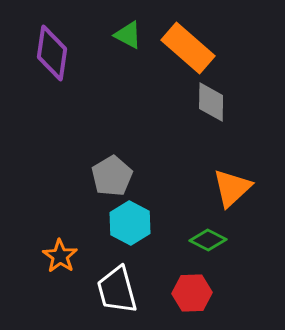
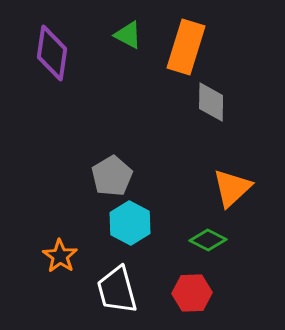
orange rectangle: moved 2 px left, 1 px up; rotated 66 degrees clockwise
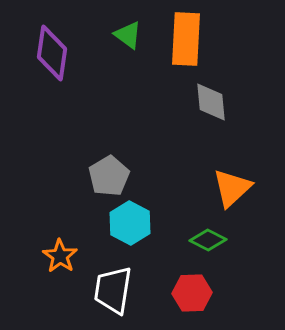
green triangle: rotated 8 degrees clockwise
orange rectangle: moved 8 px up; rotated 14 degrees counterclockwise
gray diamond: rotated 6 degrees counterclockwise
gray pentagon: moved 3 px left
white trapezoid: moved 4 px left; rotated 24 degrees clockwise
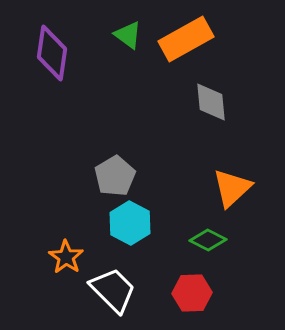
orange rectangle: rotated 58 degrees clockwise
gray pentagon: moved 6 px right
orange star: moved 6 px right, 1 px down
white trapezoid: rotated 126 degrees clockwise
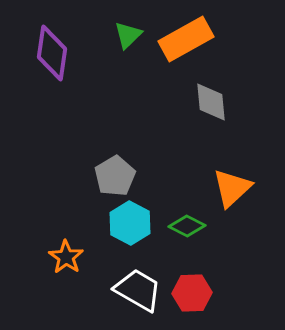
green triangle: rotated 40 degrees clockwise
green diamond: moved 21 px left, 14 px up
white trapezoid: moved 25 px right; rotated 15 degrees counterclockwise
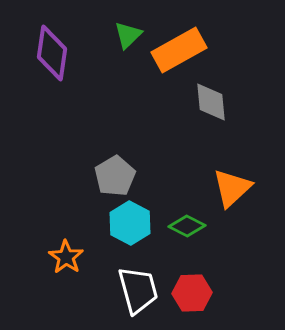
orange rectangle: moved 7 px left, 11 px down
white trapezoid: rotated 45 degrees clockwise
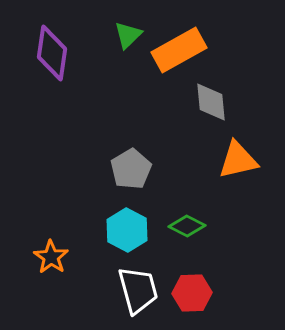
gray pentagon: moved 16 px right, 7 px up
orange triangle: moved 6 px right, 28 px up; rotated 30 degrees clockwise
cyan hexagon: moved 3 px left, 7 px down
orange star: moved 15 px left
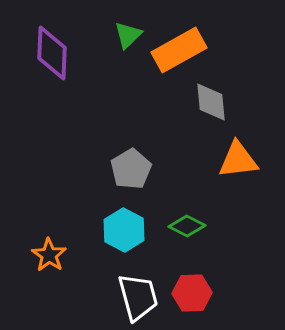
purple diamond: rotated 6 degrees counterclockwise
orange triangle: rotated 6 degrees clockwise
cyan hexagon: moved 3 px left
orange star: moved 2 px left, 2 px up
white trapezoid: moved 7 px down
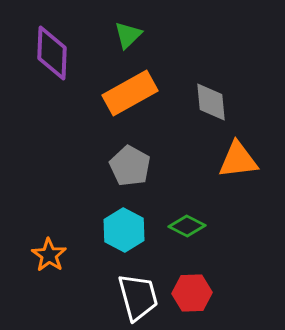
orange rectangle: moved 49 px left, 43 px down
gray pentagon: moved 1 px left, 3 px up; rotated 12 degrees counterclockwise
